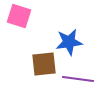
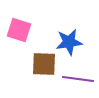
pink square: moved 14 px down
brown square: rotated 8 degrees clockwise
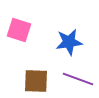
brown square: moved 8 px left, 17 px down
purple line: rotated 12 degrees clockwise
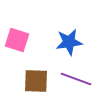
pink square: moved 2 px left, 10 px down
purple line: moved 2 px left
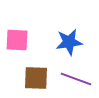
pink square: rotated 15 degrees counterclockwise
brown square: moved 3 px up
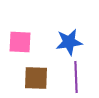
pink square: moved 3 px right, 2 px down
purple line: moved 2 px up; rotated 68 degrees clockwise
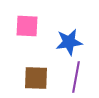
pink square: moved 7 px right, 16 px up
purple line: rotated 12 degrees clockwise
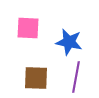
pink square: moved 1 px right, 2 px down
blue star: rotated 20 degrees clockwise
